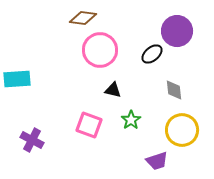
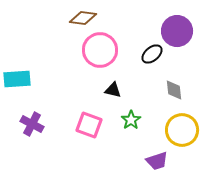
purple cross: moved 16 px up
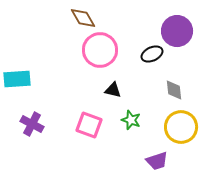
brown diamond: rotated 52 degrees clockwise
black ellipse: rotated 15 degrees clockwise
green star: rotated 18 degrees counterclockwise
yellow circle: moved 1 px left, 3 px up
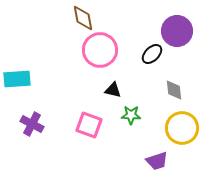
brown diamond: rotated 20 degrees clockwise
black ellipse: rotated 20 degrees counterclockwise
green star: moved 5 px up; rotated 18 degrees counterclockwise
yellow circle: moved 1 px right, 1 px down
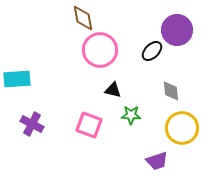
purple circle: moved 1 px up
black ellipse: moved 3 px up
gray diamond: moved 3 px left, 1 px down
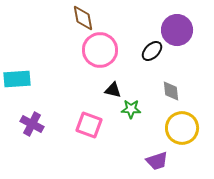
green star: moved 6 px up
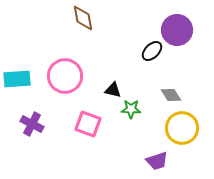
pink circle: moved 35 px left, 26 px down
gray diamond: moved 4 px down; rotated 25 degrees counterclockwise
pink square: moved 1 px left, 1 px up
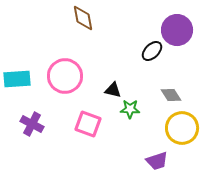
green star: moved 1 px left
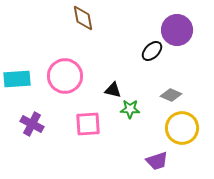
gray diamond: rotated 35 degrees counterclockwise
pink square: rotated 24 degrees counterclockwise
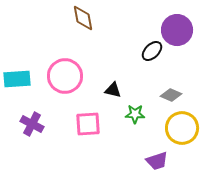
green star: moved 5 px right, 5 px down
